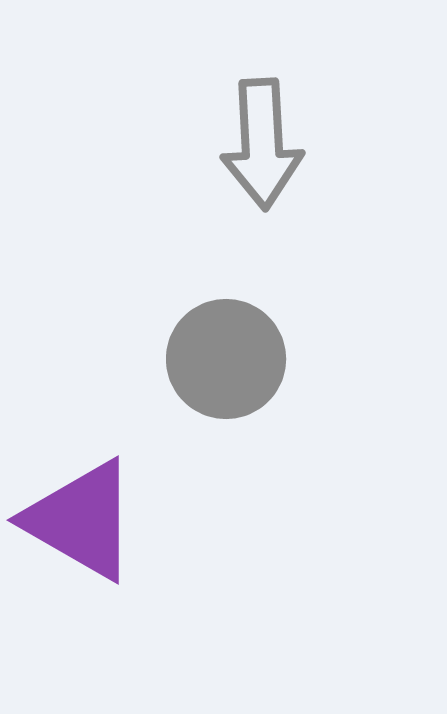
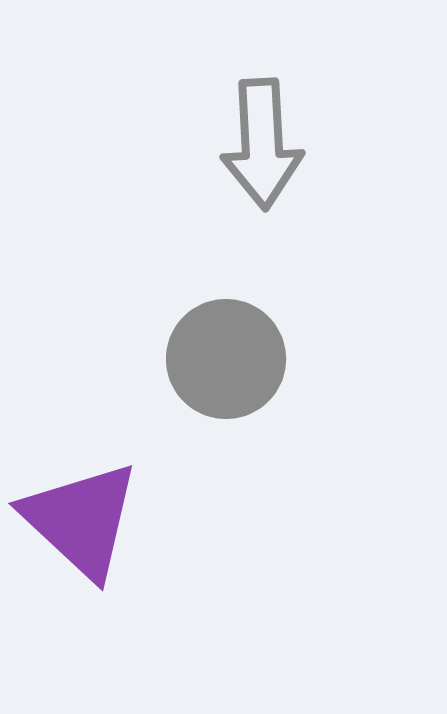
purple triangle: rotated 13 degrees clockwise
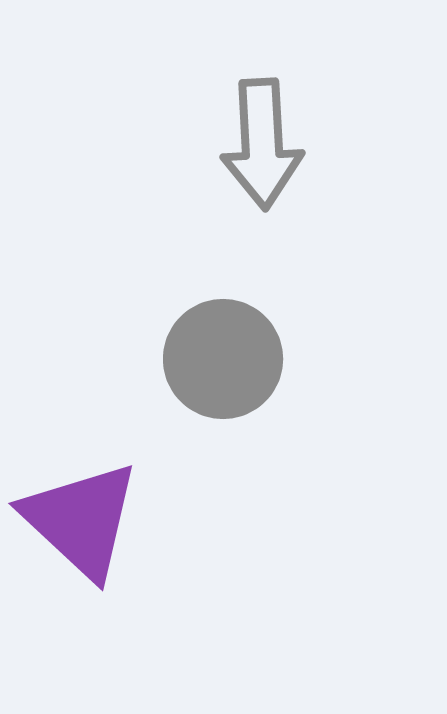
gray circle: moved 3 px left
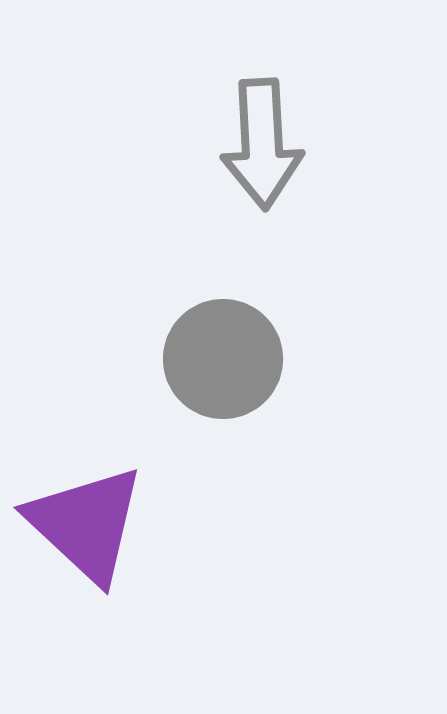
purple triangle: moved 5 px right, 4 px down
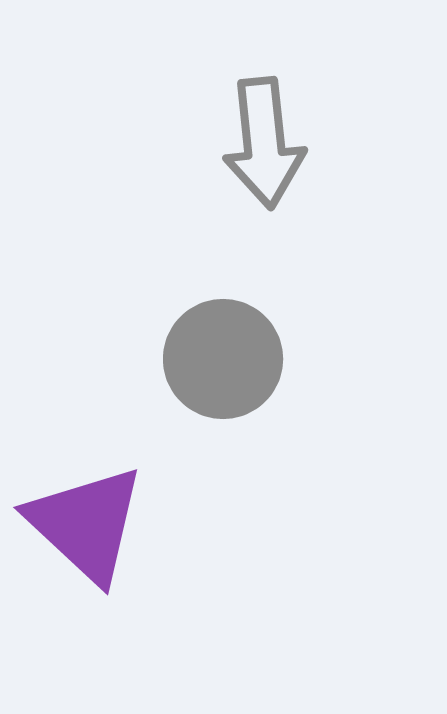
gray arrow: moved 2 px right, 1 px up; rotated 3 degrees counterclockwise
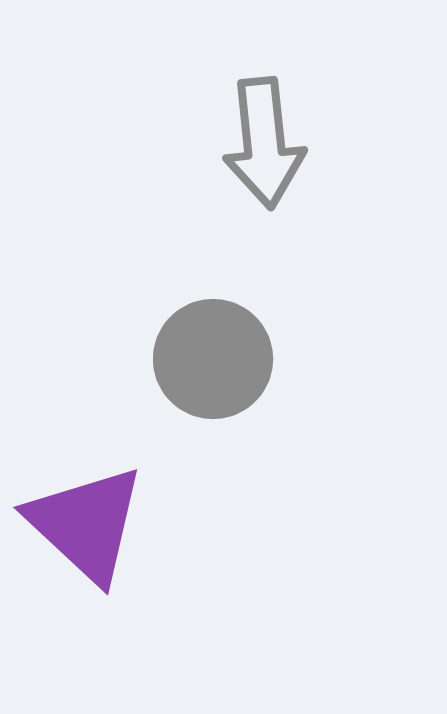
gray circle: moved 10 px left
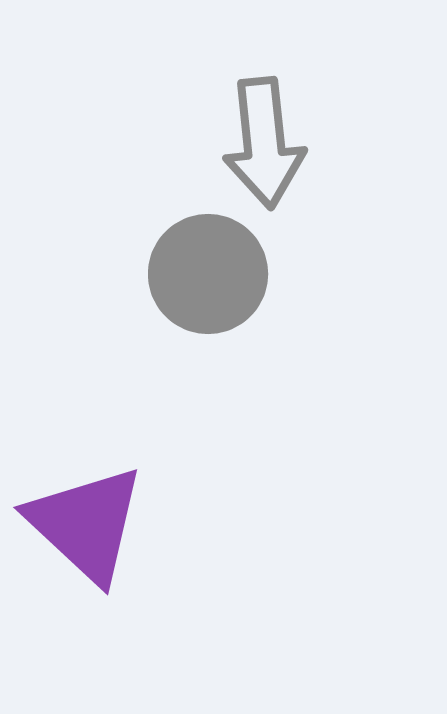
gray circle: moved 5 px left, 85 px up
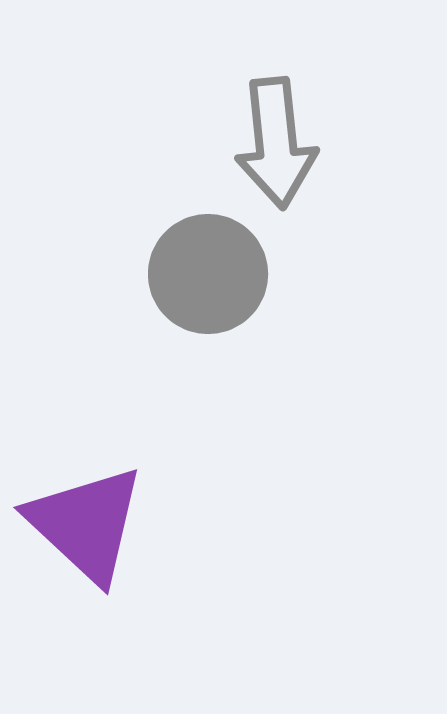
gray arrow: moved 12 px right
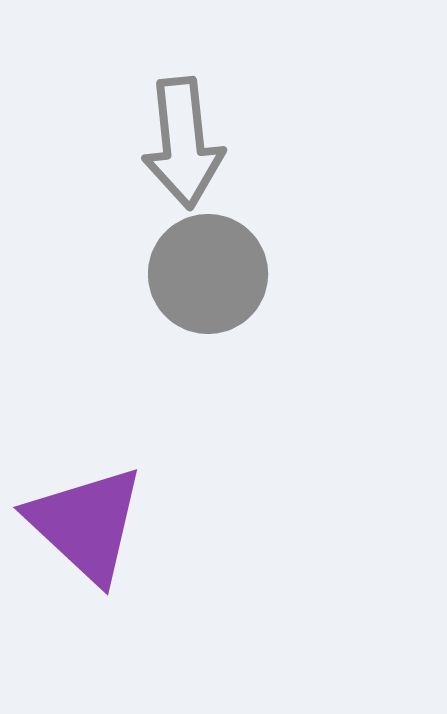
gray arrow: moved 93 px left
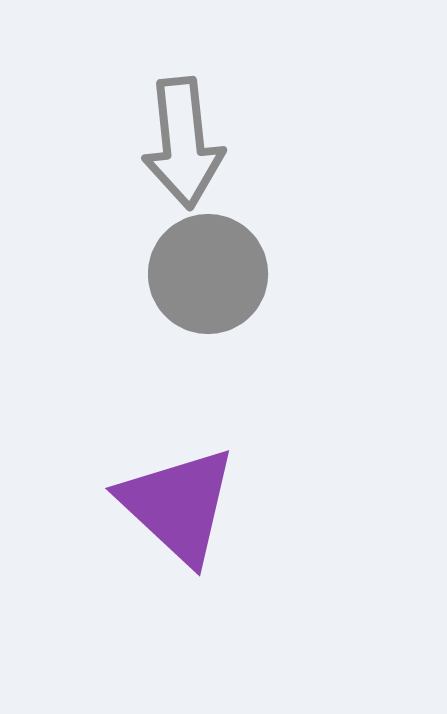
purple triangle: moved 92 px right, 19 px up
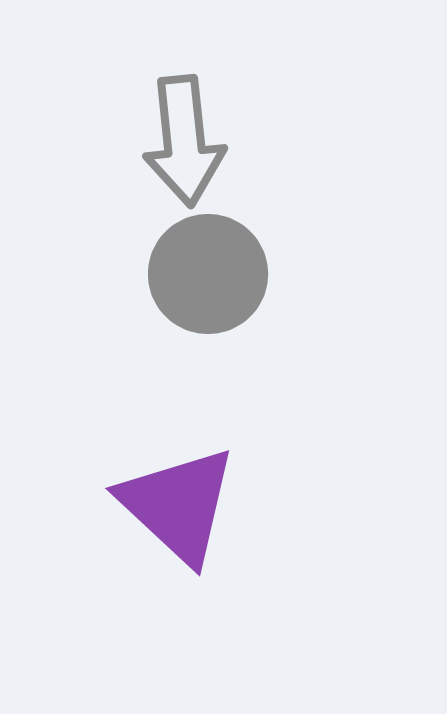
gray arrow: moved 1 px right, 2 px up
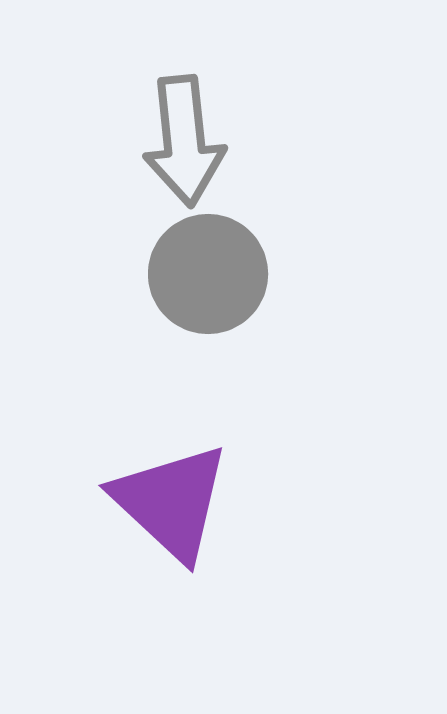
purple triangle: moved 7 px left, 3 px up
